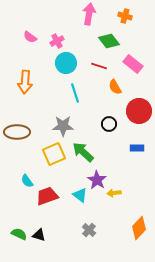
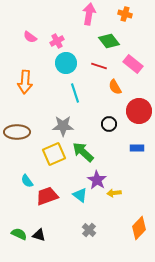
orange cross: moved 2 px up
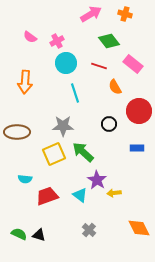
pink arrow: moved 2 px right; rotated 50 degrees clockwise
cyan semicircle: moved 2 px left, 2 px up; rotated 48 degrees counterclockwise
orange diamond: rotated 70 degrees counterclockwise
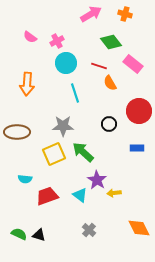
green diamond: moved 2 px right, 1 px down
orange arrow: moved 2 px right, 2 px down
orange semicircle: moved 5 px left, 4 px up
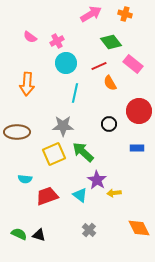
red line: rotated 42 degrees counterclockwise
cyan line: rotated 30 degrees clockwise
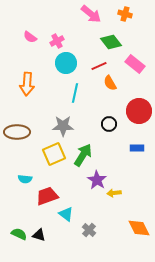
pink arrow: rotated 70 degrees clockwise
pink rectangle: moved 2 px right
green arrow: moved 3 px down; rotated 80 degrees clockwise
cyan triangle: moved 14 px left, 19 px down
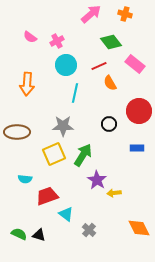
pink arrow: rotated 80 degrees counterclockwise
cyan circle: moved 2 px down
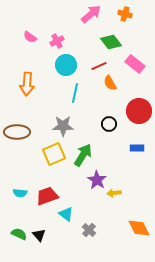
cyan semicircle: moved 5 px left, 14 px down
black triangle: rotated 32 degrees clockwise
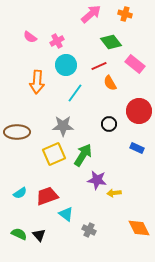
orange arrow: moved 10 px right, 2 px up
cyan line: rotated 24 degrees clockwise
blue rectangle: rotated 24 degrees clockwise
purple star: rotated 24 degrees counterclockwise
cyan semicircle: rotated 40 degrees counterclockwise
gray cross: rotated 16 degrees counterclockwise
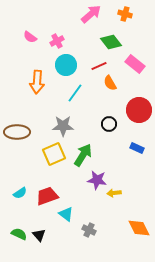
red circle: moved 1 px up
